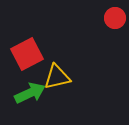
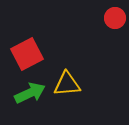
yellow triangle: moved 10 px right, 7 px down; rotated 8 degrees clockwise
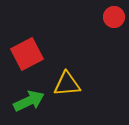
red circle: moved 1 px left, 1 px up
green arrow: moved 1 px left, 8 px down
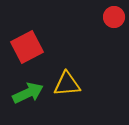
red square: moved 7 px up
green arrow: moved 1 px left, 8 px up
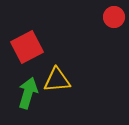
yellow triangle: moved 10 px left, 4 px up
green arrow: rotated 48 degrees counterclockwise
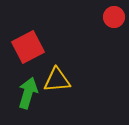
red square: moved 1 px right
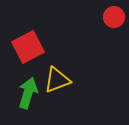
yellow triangle: rotated 16 degrees counterclockwise
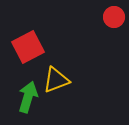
yellow triangle: moved 1 px left
green arrow: moved 4 px down
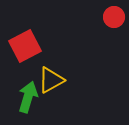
red square: moved 3 px left, 1 px up
yellow triangle: moved 5 px left; rotated 8 degrees counterclockwise
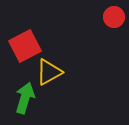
yellow triangle: moved 2 px left, 8 px up
green arrow: moved 3 px left, 1 px down
